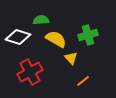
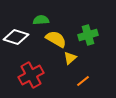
white diamond: moved 2 px left
yellow triangle: moved 1 px left; rotated 32 degrees clockwise
red cross: moved 1 px right, 3 px down
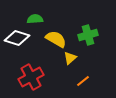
green semicircle: moved 6 px left, 1 px up
white diamond: moved 1 px right, 1 px down
red cross: moved 2 px down
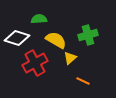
green semicircle: moved 4 px right
yellow semicircle: moved 1 px down
red cross: moved 4 px right, 14 px up
orange line: rotated 64 degrees clockwise
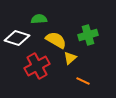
red cross: moved 2 px right, 3 px down
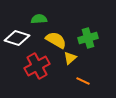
green cross: moved 3 px down
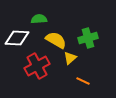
white diamond: rotated 15 degrees counterclockwise
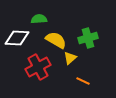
red cross: moved 1 px right, 1 px down
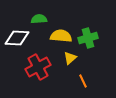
yellow semicircle: moved 5 px right, 4 px up; rotated 25 degrees counterclockwise
orange line: rotated 40 degrees clockwise
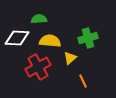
yellow semicircle: moved 11 px left, 5 px down
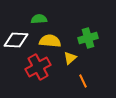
white diamond: moved 1 px left, 2 px down
